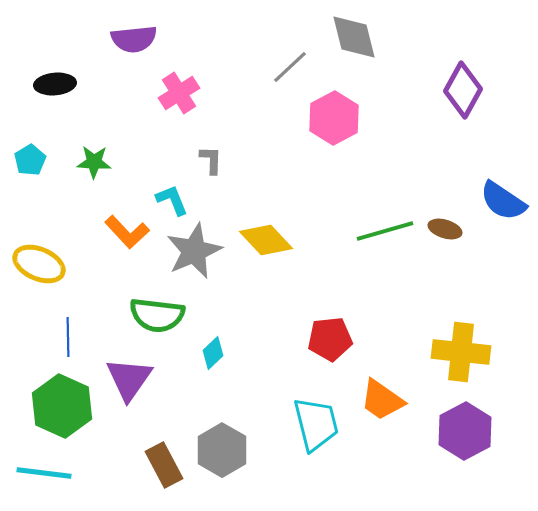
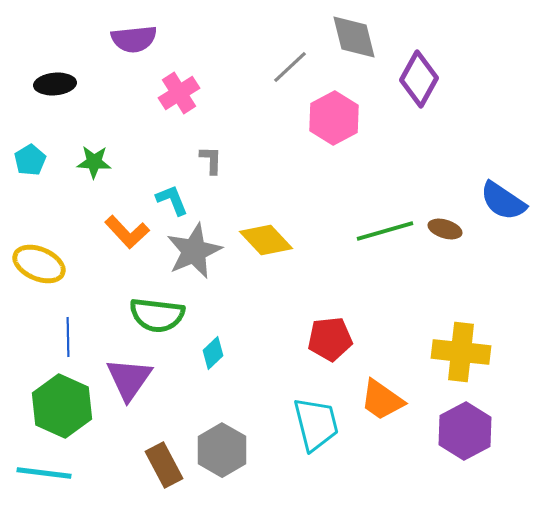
purple diamond: moved 44 px left, 11 px up
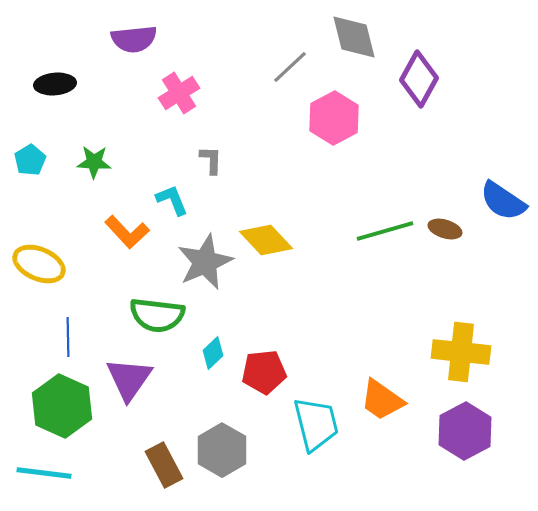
gray star: moved 11 px right, 11 px down
red pentagon: moved 66 px left, 33 px down
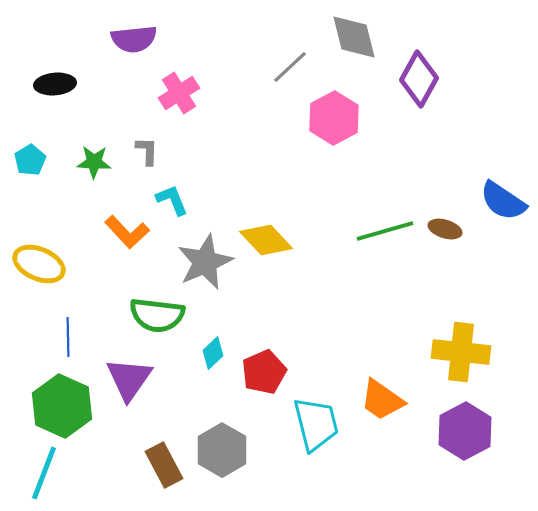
gray L-shape: moved 64 px left, 9 px up
red pentagon: rotated 18 degrees counterclockwise
cyan line: rotated 76 degrees counterclockwise
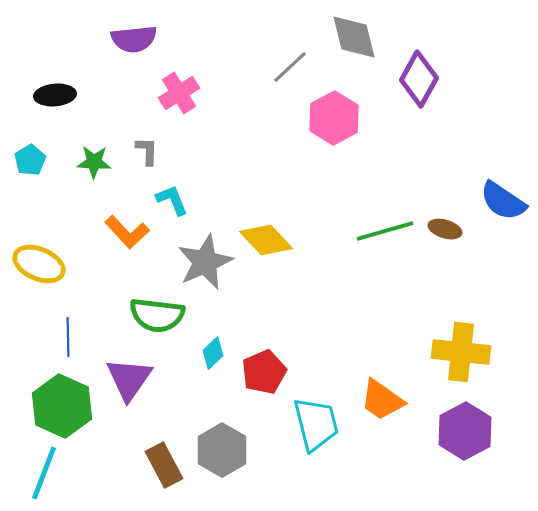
black ellipse: moved 11 px down
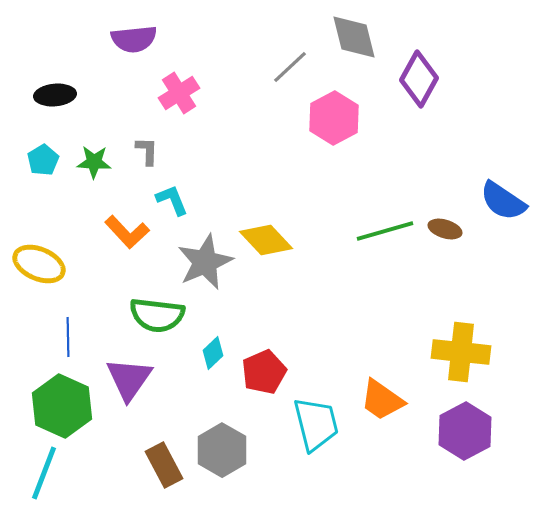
cyan pentagon: moved 13 px right
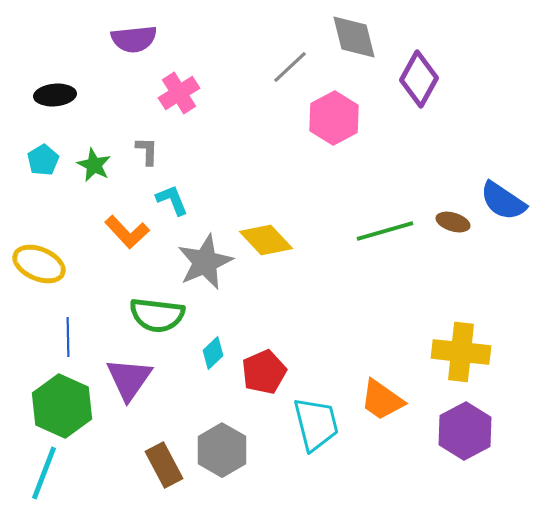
green star: moved 3 px down; rotated 24 degrees clockwise
brown ellipse: moved 8 px right, 7 px up
